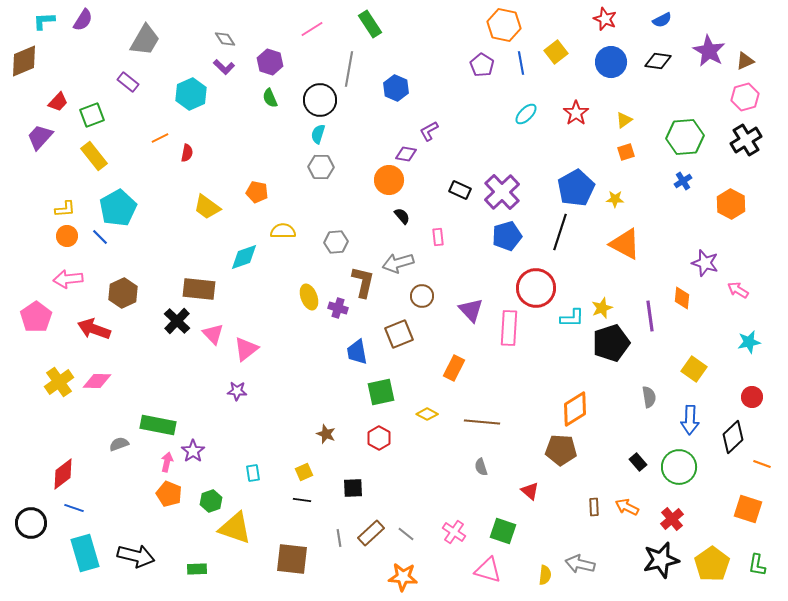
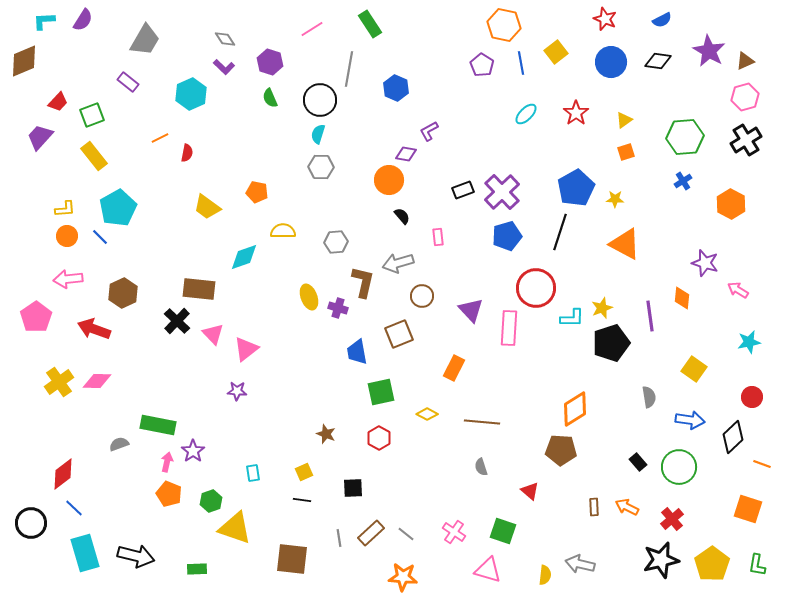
black rectangle at (460, 190): moved 3 px right; rotated 45 degrees counterclockwise
blue arrow at (690, 420): rotated 84 degrees counterclockwise
blue line at (74, 508): rotated 24 degrees clockwise
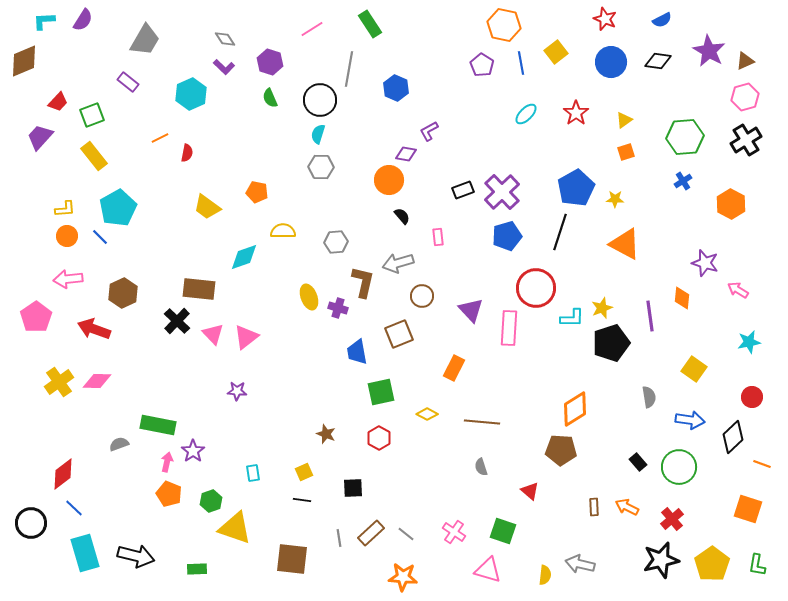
pink triangle at (246, 349): moved 12 px up
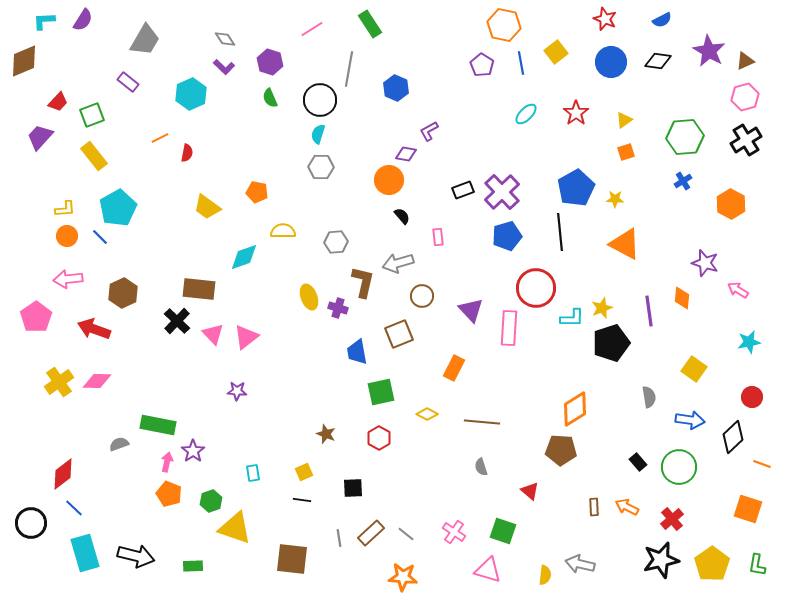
black line at (560, 232): rotated 24 degrees counterclockwise
purple line at (650, 316): moved 1 px left, 5 px up
green rectangle at (197, 569): moved 4 px left, 3 px up
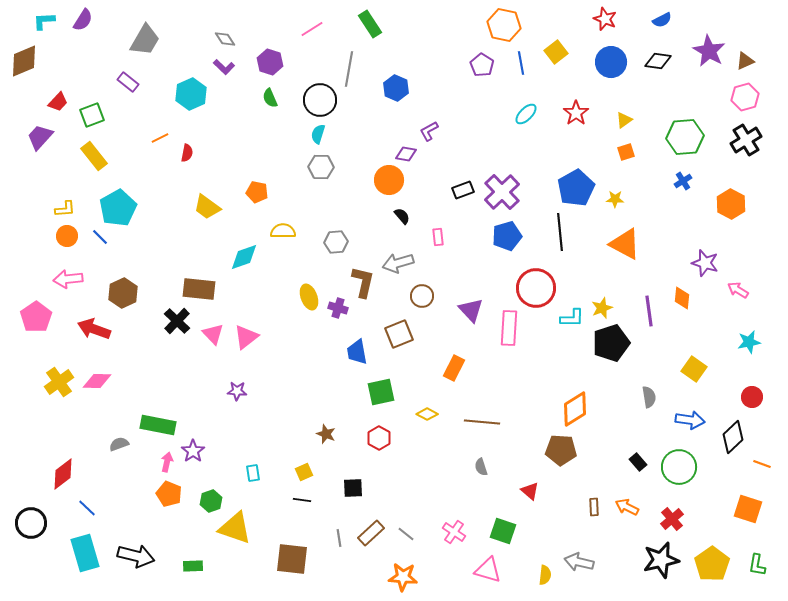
blue line at (74, 508): moved 13 px right
gray arrow at (580, 564): moved 1 px left, 2 px up
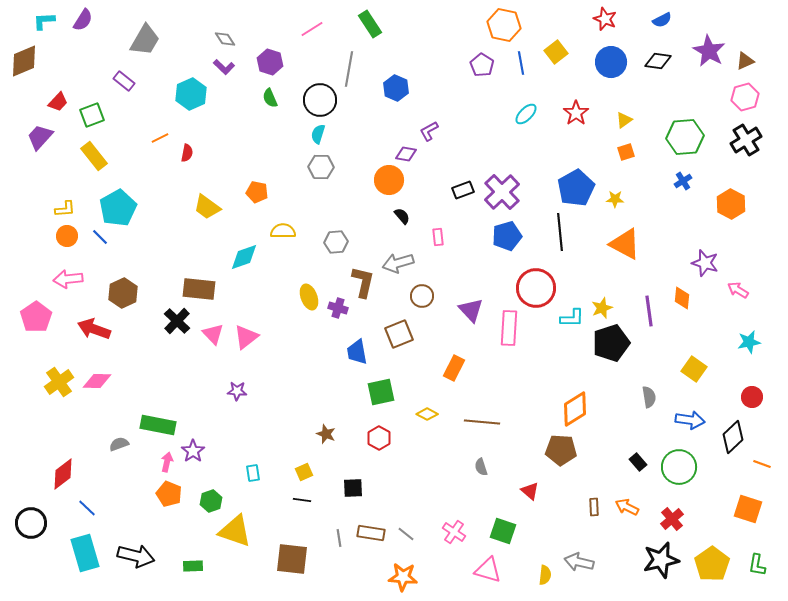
purple rectangle at (128, 82): moved 4 px left, 1 px up
yellow triangle at (235, 528): moved 3 px down
brown rectangle at (371, 533): rotated 52 degrees clockwise
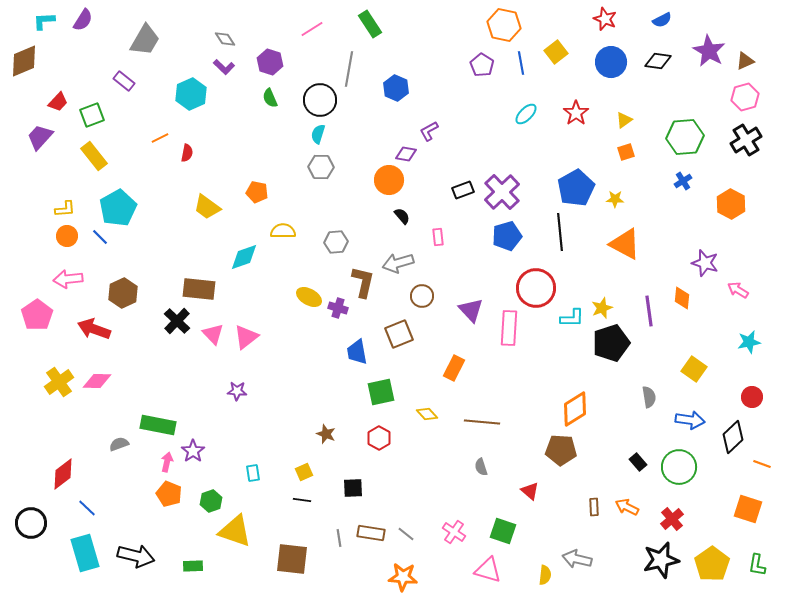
yellow ellipse at (309, 297): rotated 40 degrees counterclockwise
pink pentagon at (36, 317): moved 1 px right, 2 px up
yellow diamond at (427, 414): rotated 20 degrees clockwise
gray arrow at (579, 562): moved 2 px left, 3 px up
